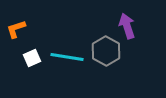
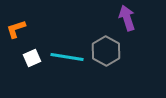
purple arrow: moved 8 px up
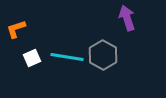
gray hexagon: moved 3 px left, 4 px down
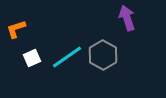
cyan line: rotated 44 degrees counterclockwise
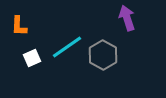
orange L-shape: moved 3 px right, 3 px up; rotated 70 degrees counterclockwise
cyan line: moved 10 px up
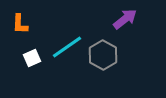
purple arrow: moved 2 px left, 1 px down; rotated 70 degrees clockwise
orange L-shape: moved 1 px right, 2 px up
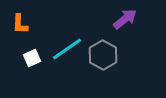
cyan line: moved 2 px down
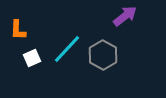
purple arrow: moved 3 px up
orange L-shape: moved 2 px left, 6 px down
cyan line: rotated 12 degrees counterclockwise
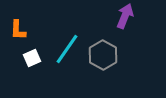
purple arrow: rotated 30 degrees counterclockwise
cyan line: rotated 8 degrees counterclockwise
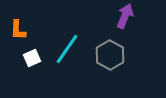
gray hexagon: moved 7 px right
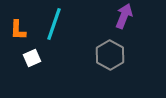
purple arrow: moved 1 px left
cyan line: moved 13 px left, 25 px up; rotated 16 degrees counterclockwise
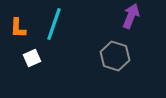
purple arrow: moved 7 px right
orange L-shape: moved 2 px up
gray hexagon: moved 5 px right, 1 px down; rotated 12 degrees counterclockwise
